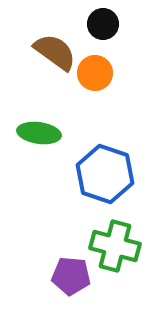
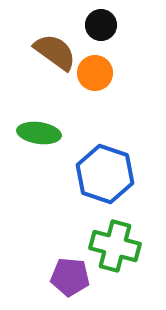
black circle: moved 2 px left, 1 px down
purple pentagon: moved 1 px left, 1 px down
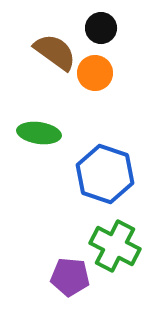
black circle: moved 3 px down
green cross: rotated 12 degrees clockwise
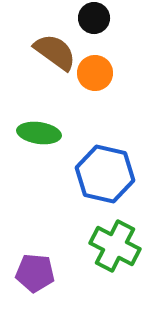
black circle: moved 7 px left, 10 px up
blue hexagon: rotated 6 degrees counterclockwise
purple pentagon: moved 35 px left, 4 px up
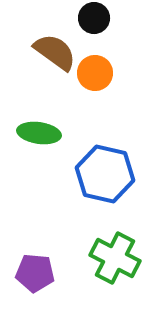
green cross: moved 12 px down
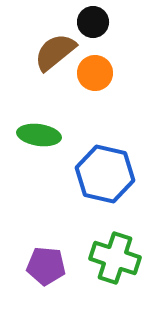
black circle: moved 1 px left, 4 px down
brown semicircle: rotated 75 degrees counterclockwise
green ellipse: moved 2 px down
green cross: rotated 9 degrees counterclockwise
purple pentagon: moved 11 px right, 7 px up
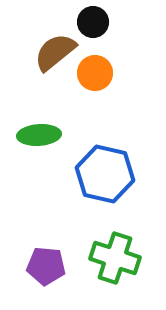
green ellipse: rotated 12 degrees counterclockwise
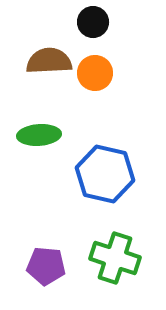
brown semicircle: moved 6 px left, 9 px down; rotated 36 degrees clockwise
